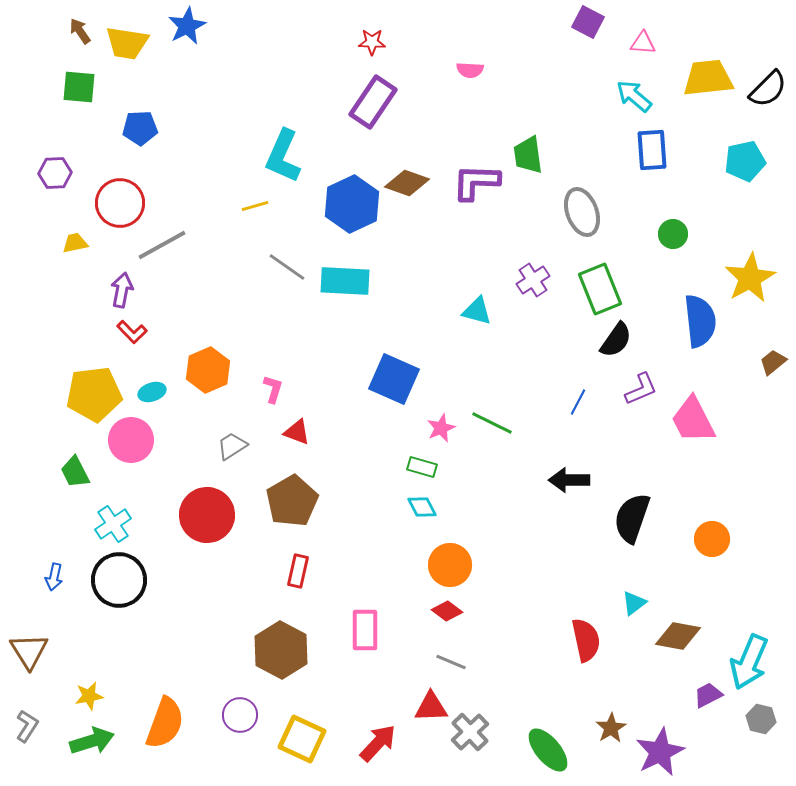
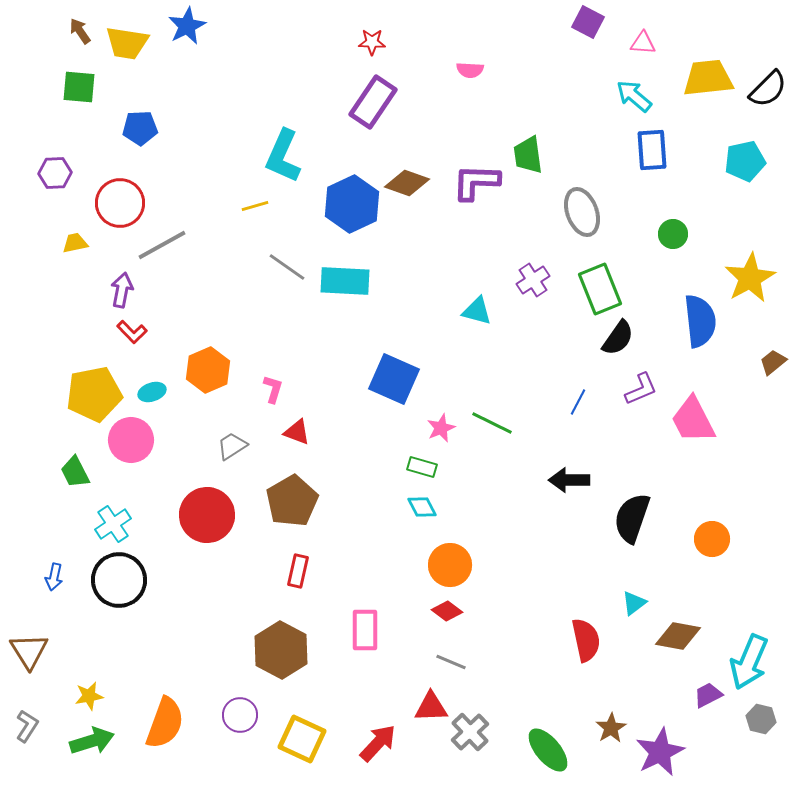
black semicircle at (616, 340): moved 2 px right, 2 px up
yellow pentagon at (94, 394): rotated 4 degrees counterclockwise
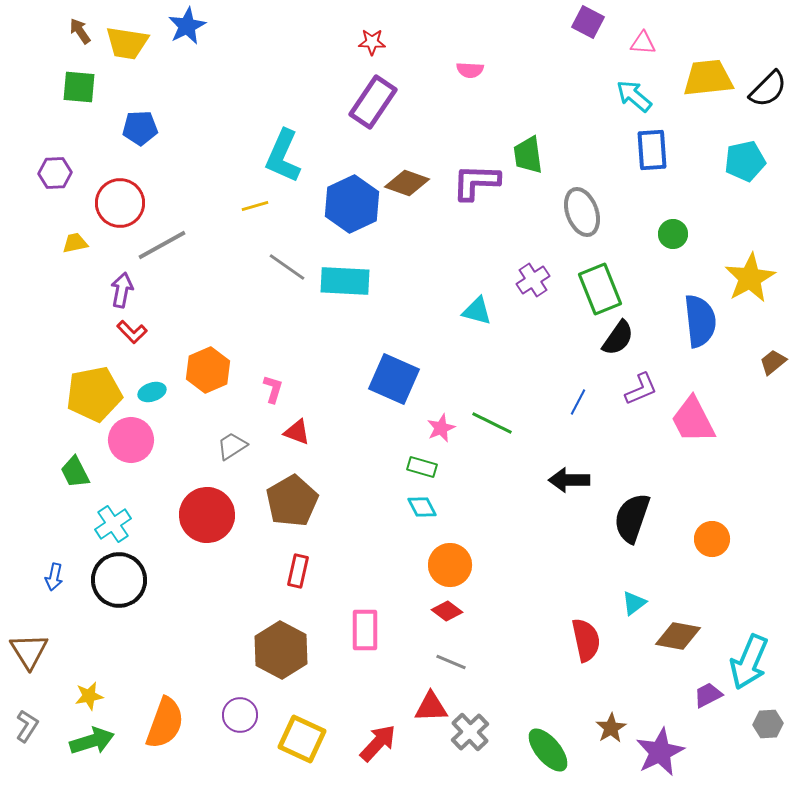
gray hexagon at (761, 719): moved 7 px right, 5 px down; rotated 16 degrees counterclockwise
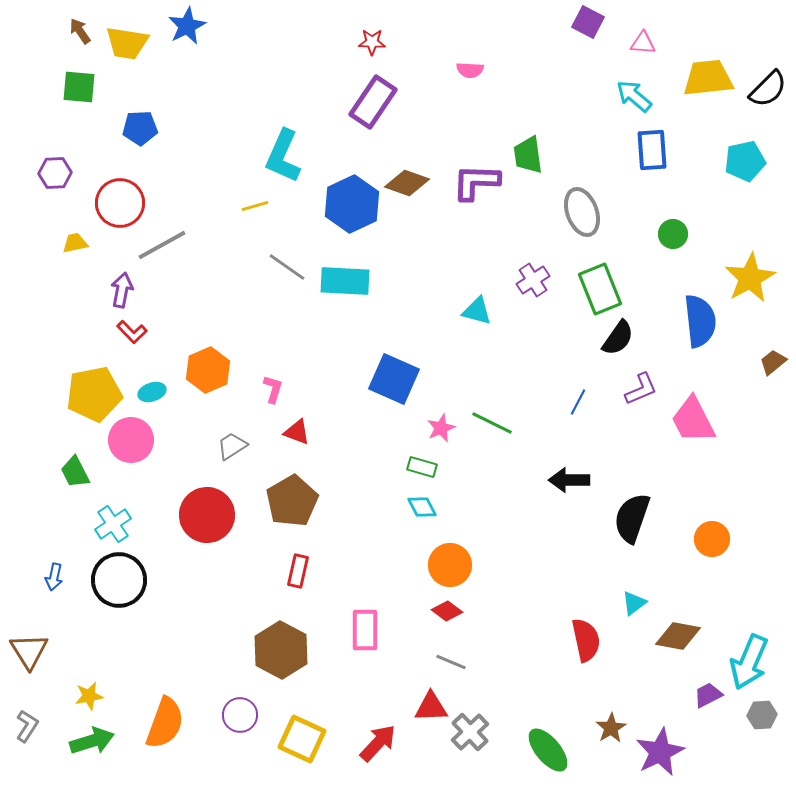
gray hexagon at (768, 724): moved 6 px left, 9 px up
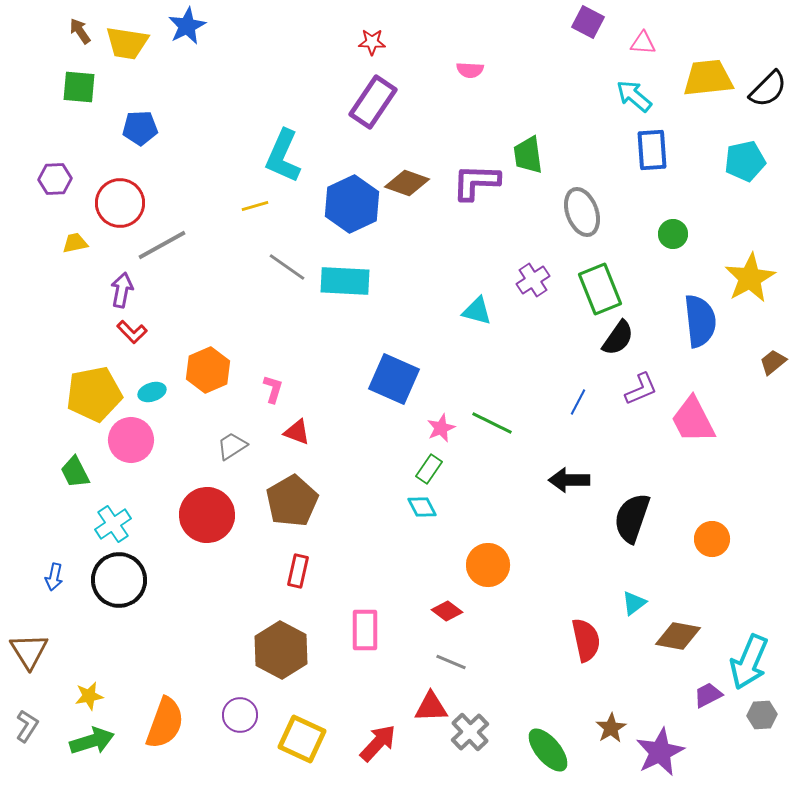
purple hexagon at (55, 173): moved 6 px down
green rectangle at (422, 467): moved 7 px right, 2 px down; rotated 72 degrees counterclockwise
orange circle at (450, 565): moved 38 px right
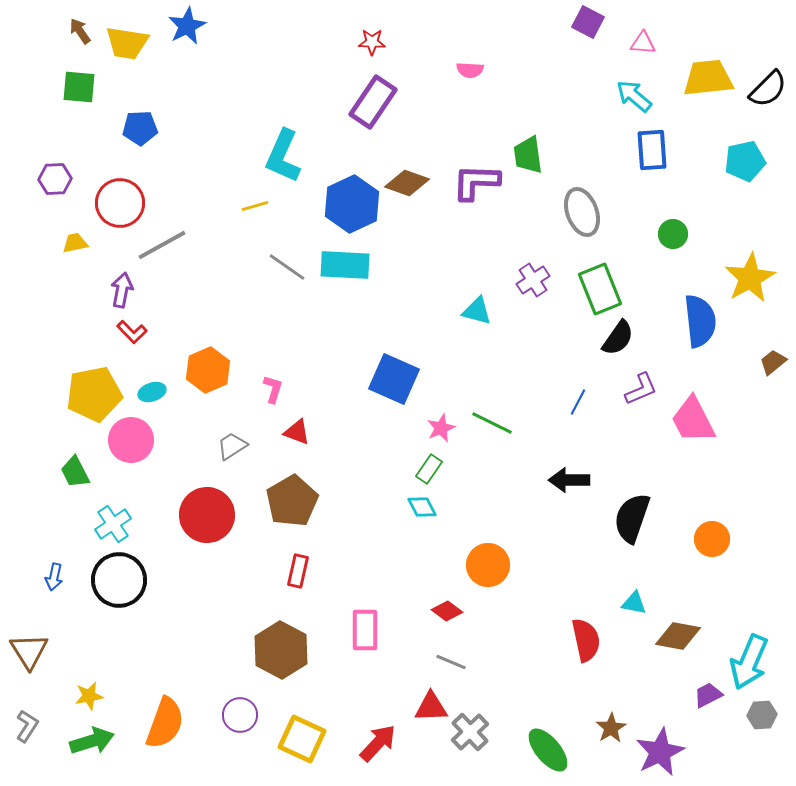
cyan rectangle at (345, 281): moved 16 px up
cyan triangle at (634, 603): rotated 48 degrees clockwise
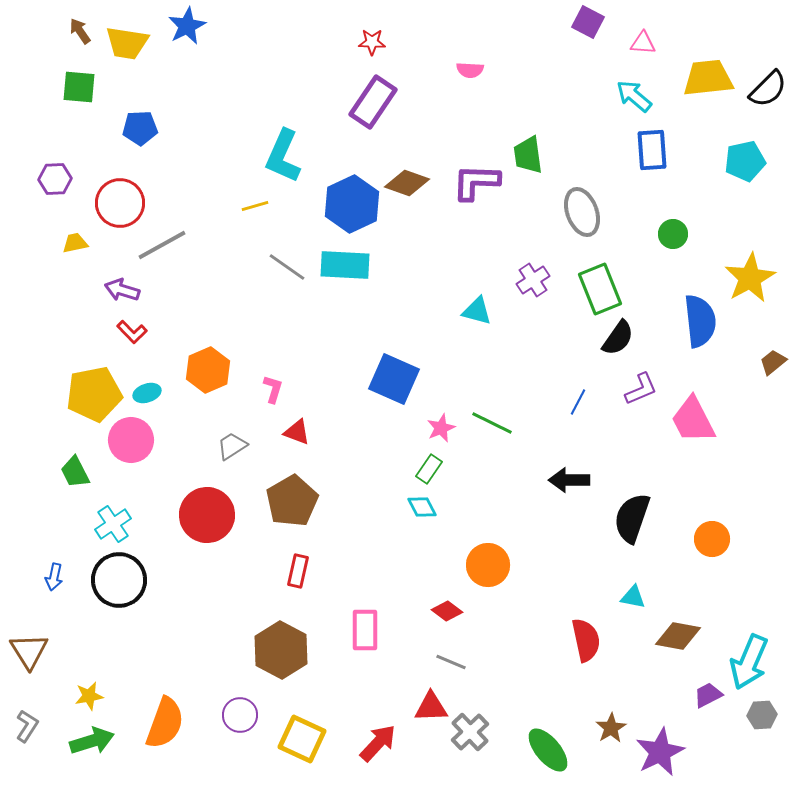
purple arrow at (122, 290): rotated 84 degrees counterclockwise
cyan ellipse at (152, 392): moved 5 px left, 1 px down
cyan triangle at (634, 603): moved 1 px left, 6 px up
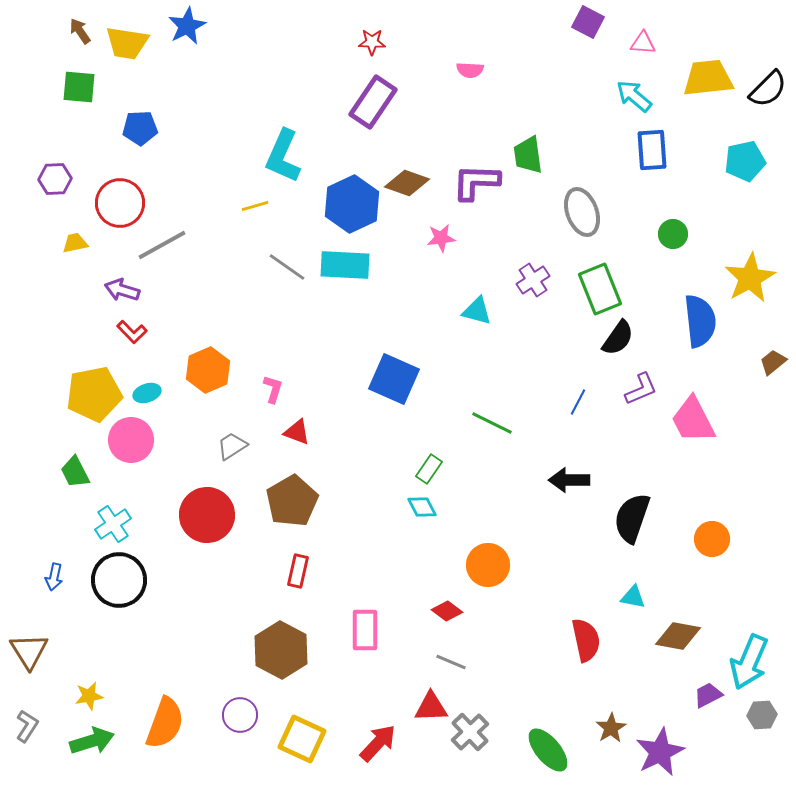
pink star at (441, 428): moved 190 px up; rotated 16 degrees clockwise
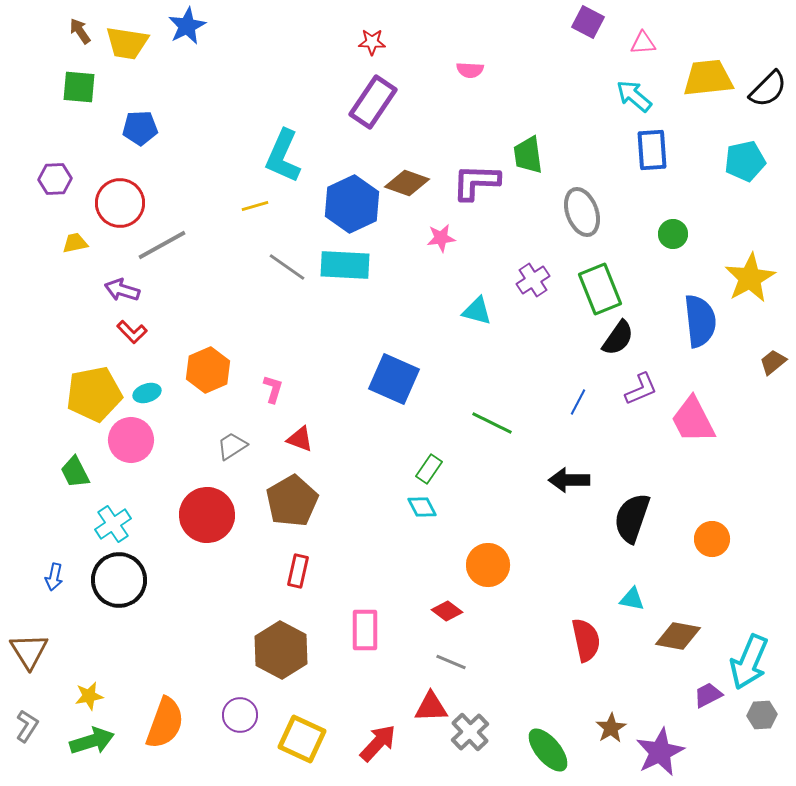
pink triangle at (643, 43): rotated 8 degrees counterclockwise
red triangle at (297, 432): moved 3 px right, 7 px down
cyan triangle at (633, 597): moved 1 px left, 2 px down
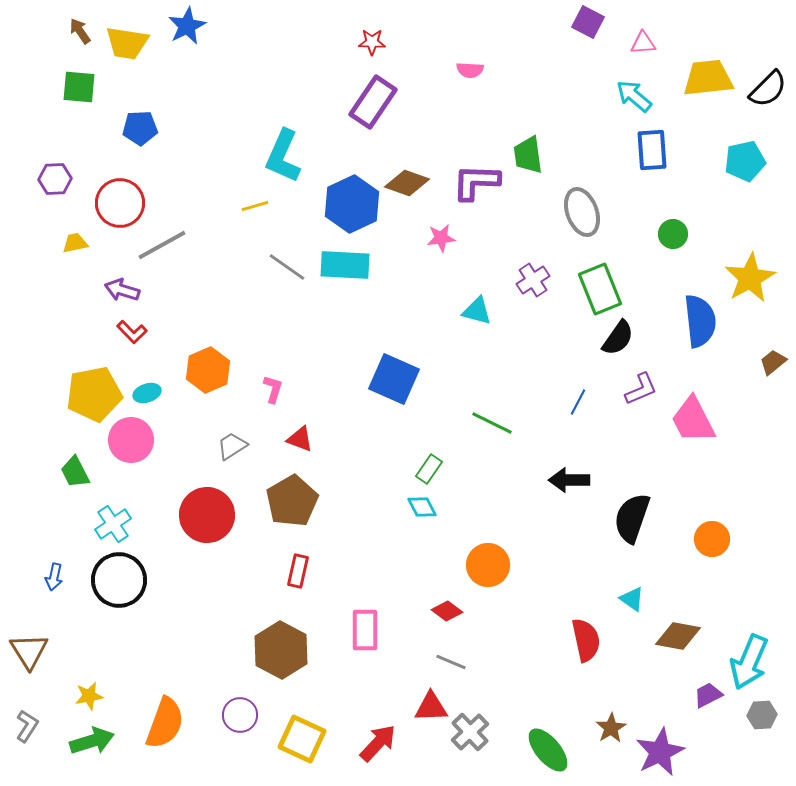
cyan triangle at (632, 599): rotated 24 degrees clockwise
